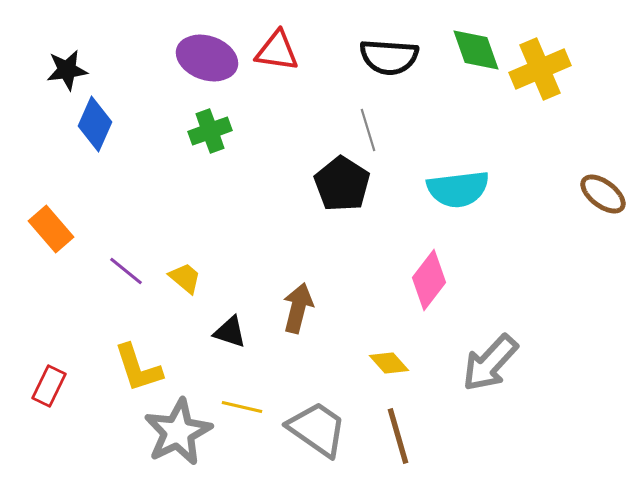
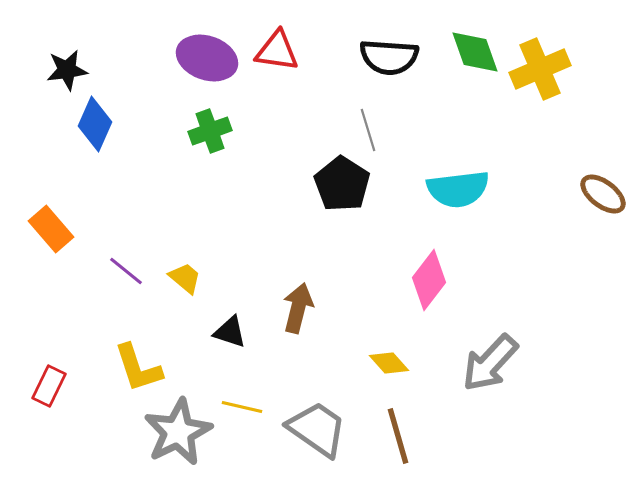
green diamond: moved 1 px left, 2 px down
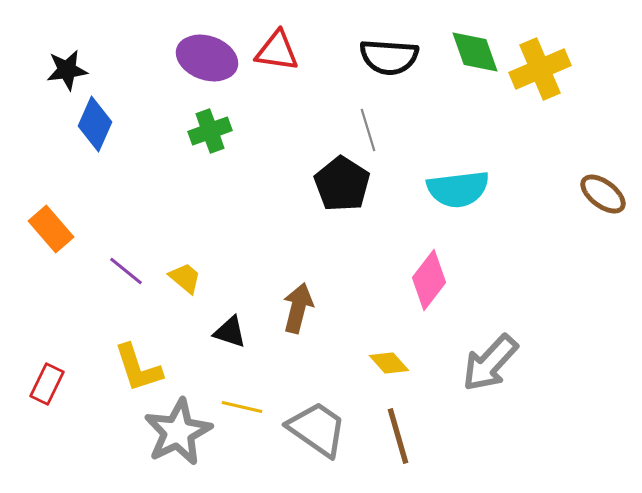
red rectangle: moved 2 px left, 2 px up
